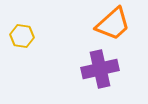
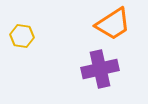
orange trapezoid: rotated 9 degrees clockwise
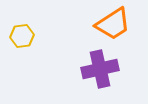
yellow hexagon: rotated 15 degrees counterclockwise
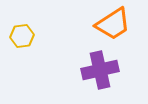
purple cross: moved 1 px down
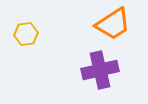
yellow hexagon: moved 4 px right, 2 px up
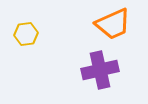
orange trapezoid: rotated 9 degrees clockwise
